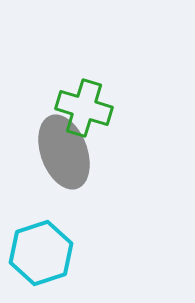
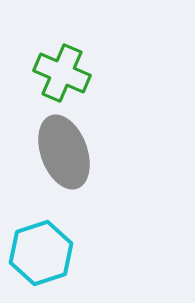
green cross: moved 22 px left, 35 px up; rotated 6 degrees clockwise
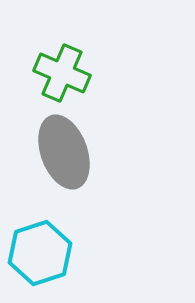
cyan hexagon: moved 1 px left
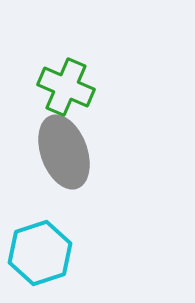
green cross: moved 4 px right, 14 px down
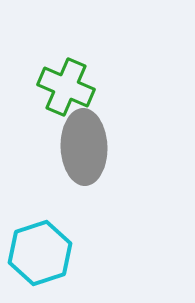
gray ellipse: moved 20 px right, 5 px up; rotated 18 degrees clockwise
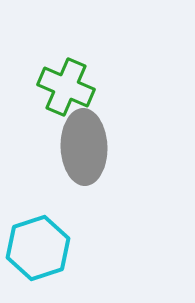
cyan hexagon: moved 2 px left, 5 px up
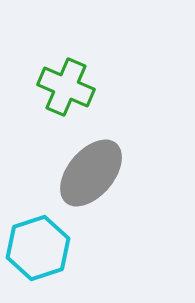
gray ellipse: moved 7 px right, 26 px down; rotated 42 degrees clockwise
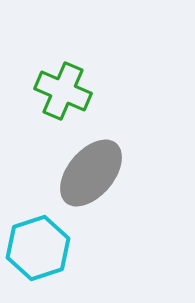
green cross: moved 3 px left, 4 px down
